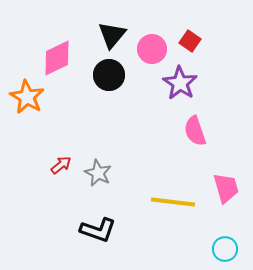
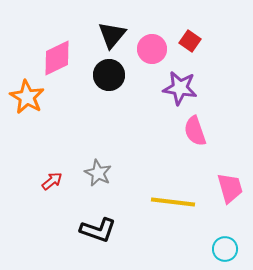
purple star: moved 5 px down; rotated 24 degrees counterclockwise
red arrow: moved 9 px left, 16 px down
pink trapezoid: moved 4 px right
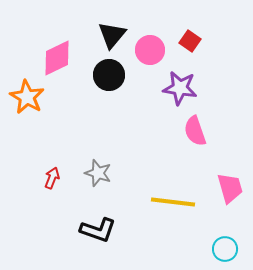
pink circle: moved 2 px left, 1 px down
gray star: rotated 8 degrees counterclockwise
red arrow: moved 3 px up; rotated 30 degrees counterclockwise
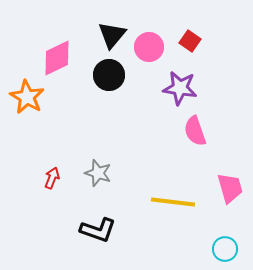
pink circle: moved 1 px left, 3 px up
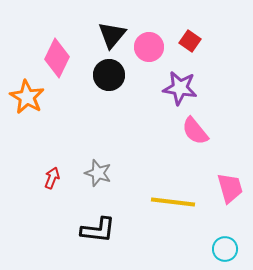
pink diamond: rotated 39 degrees counterclockwise
pink semicircle: rotated 20 degrees counterclockwise
black L-shape: rotated 12 degrees counterclockwise
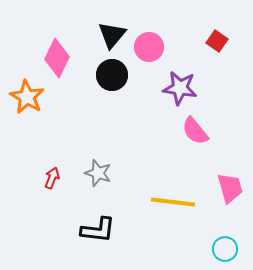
red square: moved 27 px right
black circle: moved 3 px right
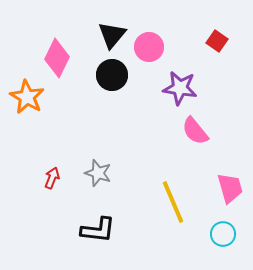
yellow line: rotated 60 degrees clockwise
cyan circle: moved 2 px left, 15 px up
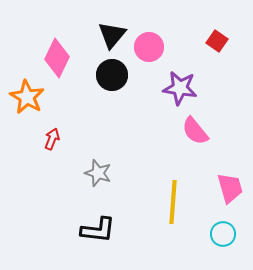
red arrow: moved 39 px up
yellow line: rotated 27 degrees clockwise
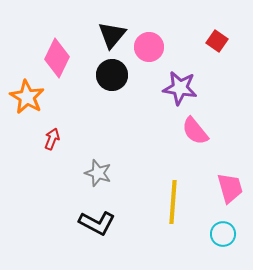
black L-shape: moved 1 px left, 7 px up; rotated 21 degrees clockwise
